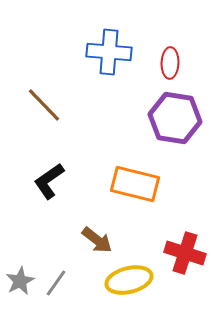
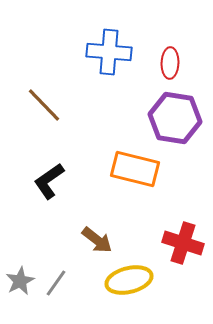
orange rectangle: moved 15 px up
red cross: moved 2 px left, 10 px up
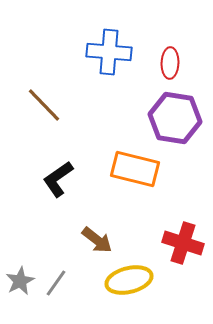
black L-shape: moved 9 px right, 2 px up
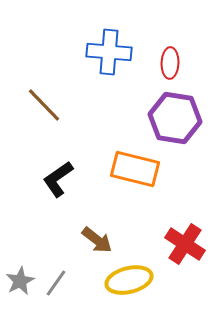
red cross: moved 2 px right, 1 px down; rotated 15 degrees clockwise
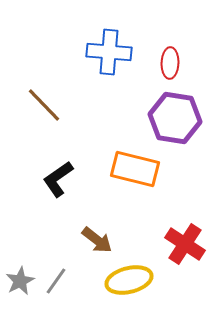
gray line: moved 2 px up
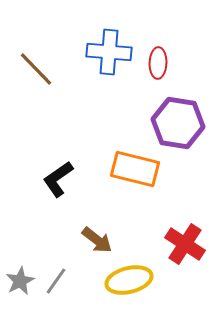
red ellipse: moved 12 px left
brown line: moved 8 px left, 36 px up
purple hexagon: moved 3 px right, 5 px down
